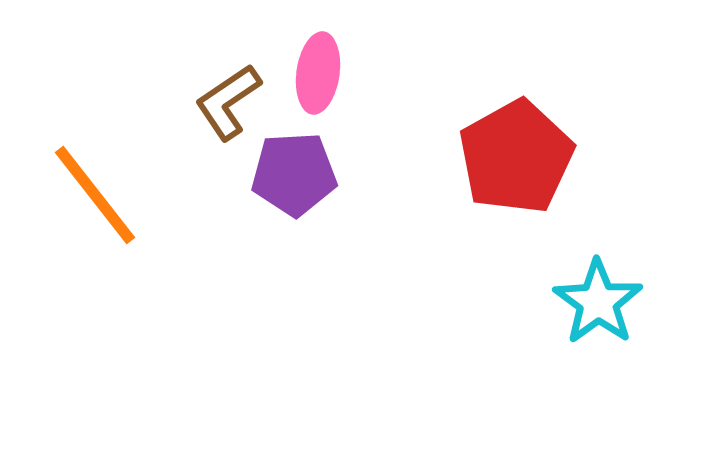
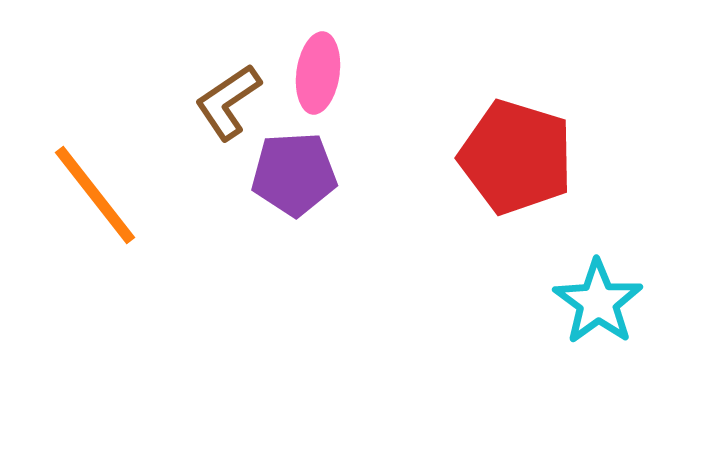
red pentagon: rotated 26 degrees counterclockwise
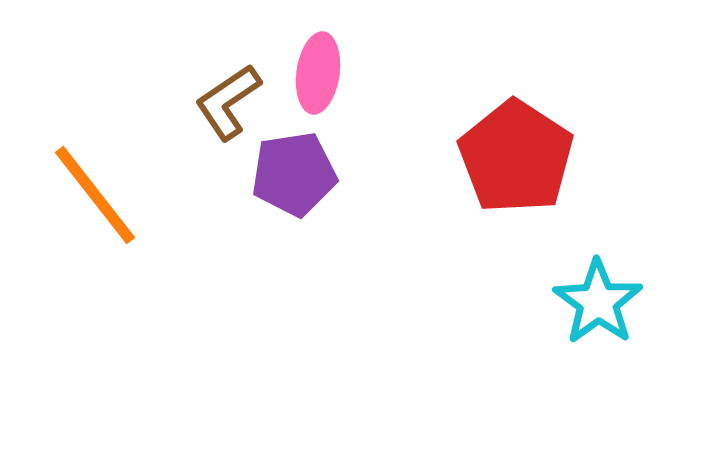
red pentagon: rotated 16 degrees clockwise
purple pentagon: rotated 6 degrees counterclockwise
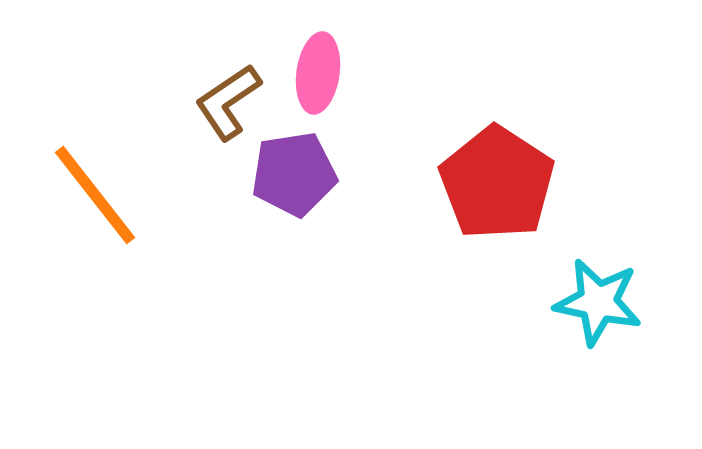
red pentagon: moved 19 px left, 26 px down
cyan star: rotated 24 degrees counterclockwise
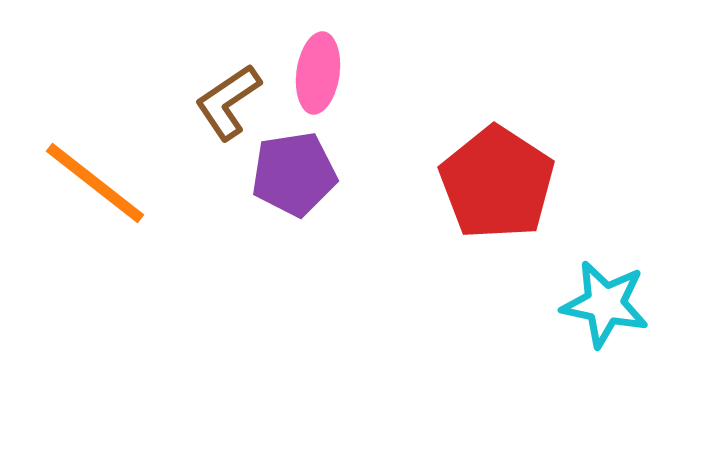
orange line: moved 12 px up; rotated 14 degrees counterclockwise
cyan star: moved 7 px right, 2 px down
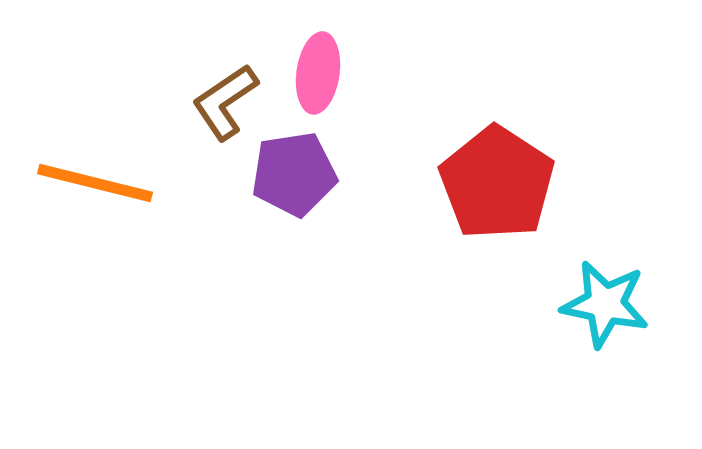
brown L-shape: moved 3 px left
orange line: rotated 24 degrees counterclockwise
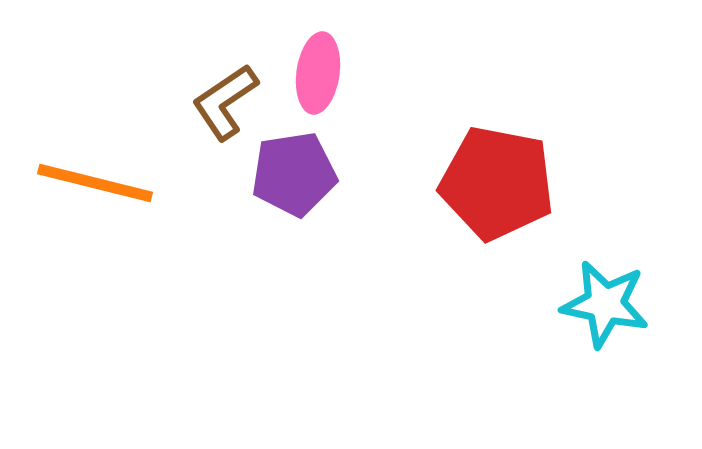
red pentagon: rotated 22 degrees counterclockwise
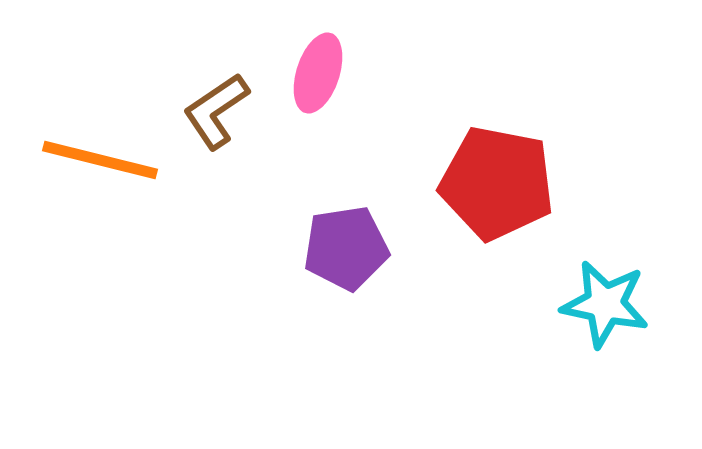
pink ellipse: rotated 10 degrees clockwise
brown L-shape: moved 9 px left, 9 px down
purple pentagon: moved 52 px right, 74 px down
orange line: moved 5 px right, 23 px up
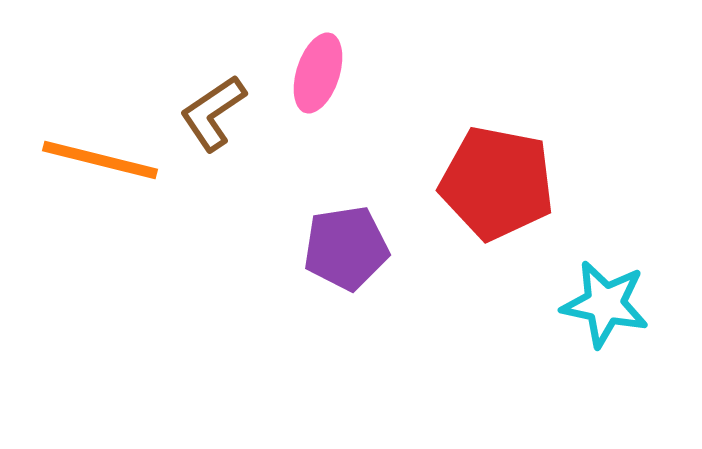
brown L-shape: moved 3 px left, 2 px down
